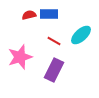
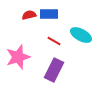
cyan ellipse: rotated 70 degrees clockwise
pink star: moved 2 px left
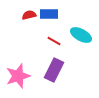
pink star: moved 19 px down
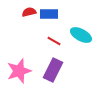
red semicircle: moved 3 px up
purple rectangle: moved 1 px left
pink star: moved 1 px right, 5 px up
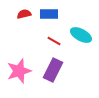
red semicircle: moved 5 px left, 2 px down
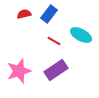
blue rectangle: rotated 54 degrees counterclockwise
purple rectangle: moved 3 px right; rotated 30 degrees clockwise
